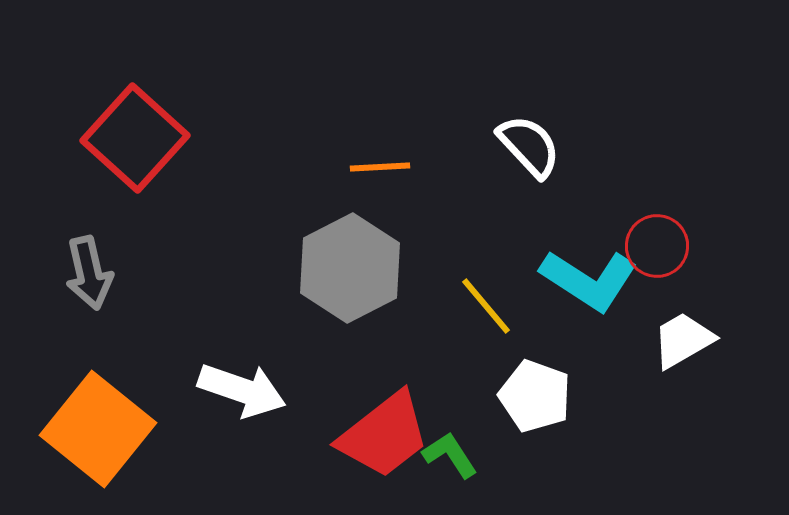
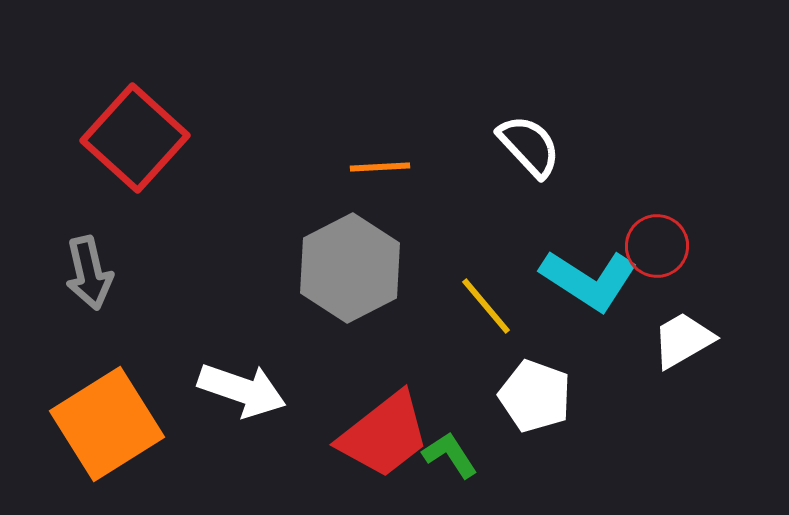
orange square: moved 9 px right, 5 px up; rotated 19 degrees clockwise
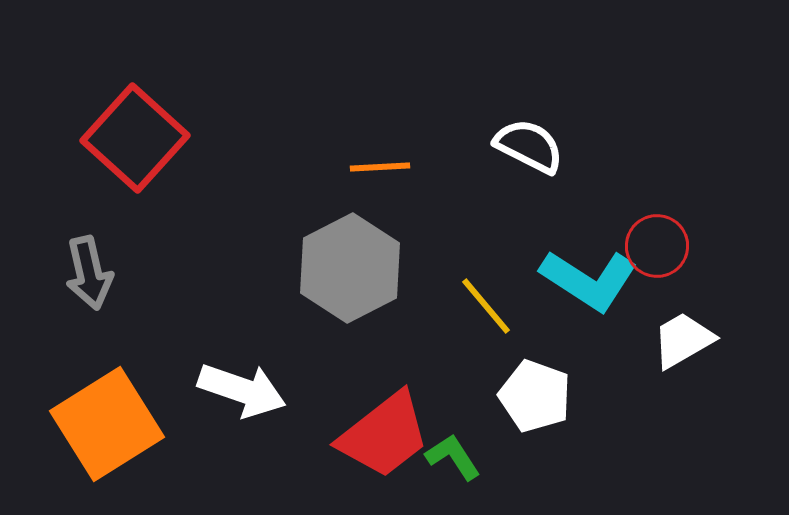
white semicircle: rotated 20 degrees counterclockwise
green L-shape: moved 3 px right, 2 px down
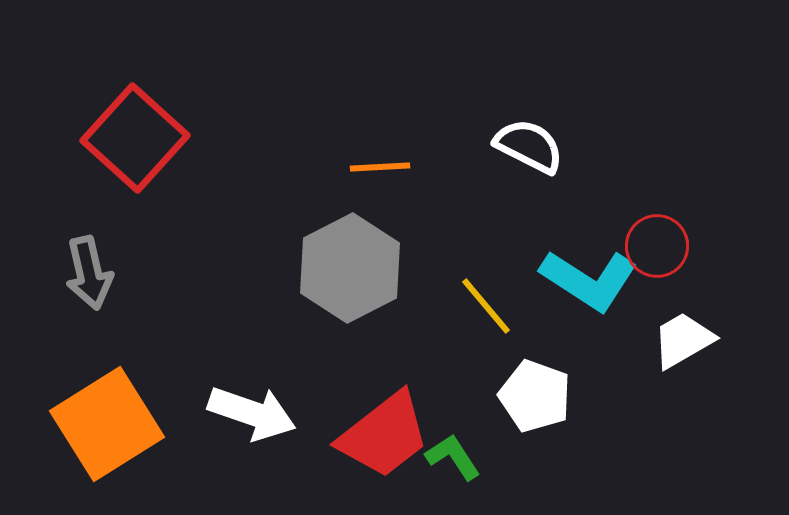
white arrow: moved 10 px right, 23 px down
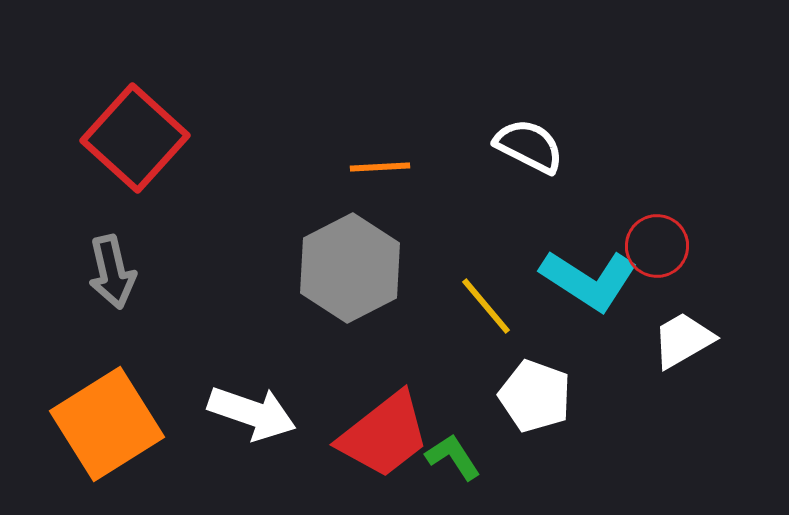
gray arrow: moved 23 px right, 1 px up
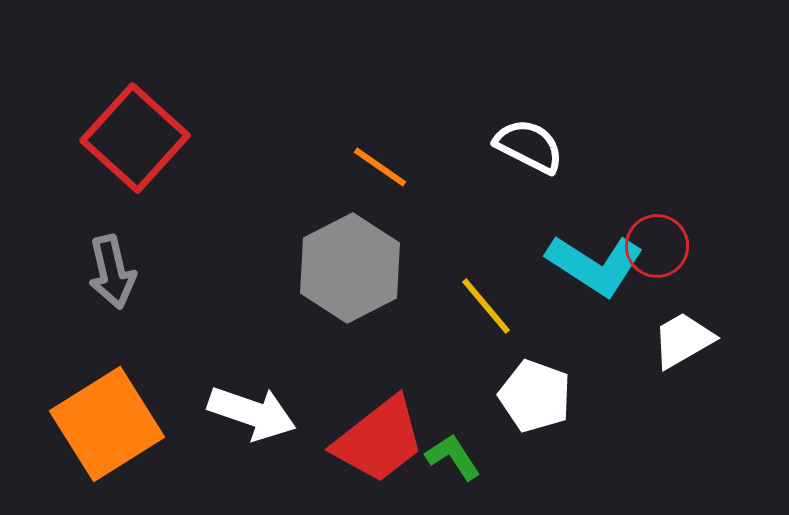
orange line: rotated 38 degrees clockwise
cyan L-shape: moved 6 px right, 15 px up
red trapezoid: moved 5 px left, 5 px down
